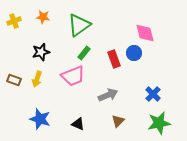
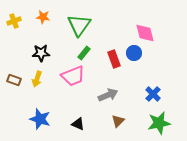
green triangle: rotated 20 degrees counterclockwise
black star: moved 1 px down; rotated 12 degrees clockwise
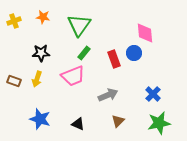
pink diamond: rotated 10 degrees clockwise
brown rectangle: moved 1 px down
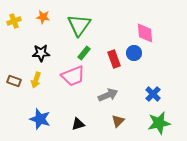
yellow arrow: moved 1 px left, 1 px down
black triangle: rotated 40 degrees counterclockwise
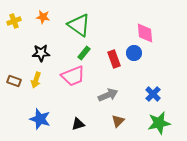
green triangle: rotated 30 degrees counterclockwise
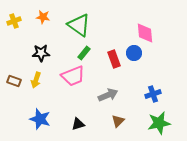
blue cross: rotated 28 degrees clockwise
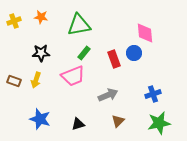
orange star: moved 2 px left
green triangle: rotated 45 degrees counterclockwise
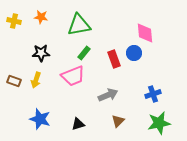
yellow cross: rotated 32 degrees clockwise
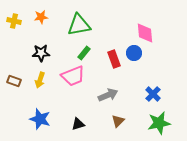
orange star: rotated 16 degrees counterclockwise
yellow arrow: moved 4 px right
blue cross: rotated 28 degrees counterclockwise
